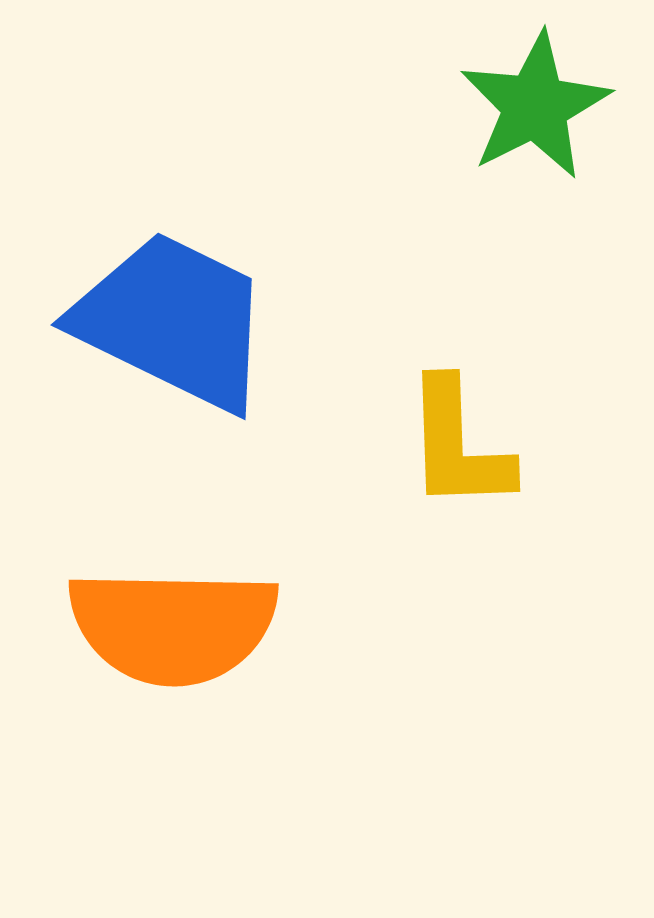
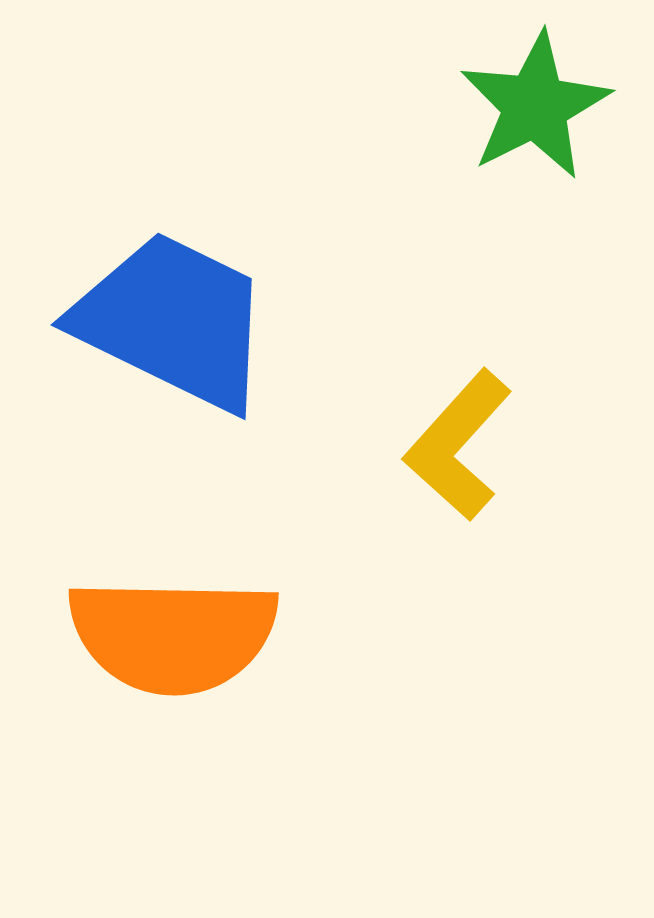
yellow L-shape: rotated 44 degrees clockwise
orange semicircle: moved 9 px down
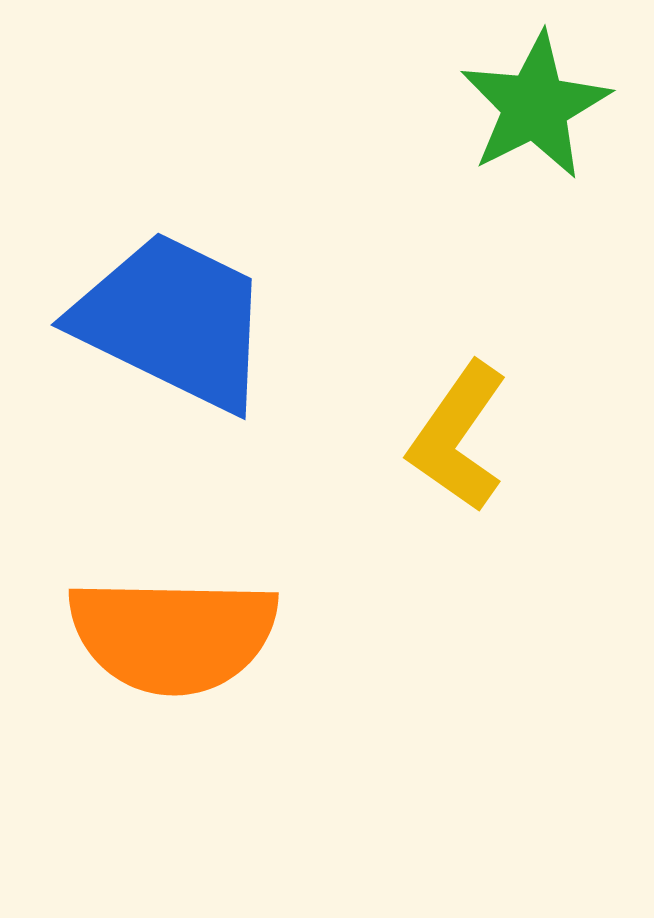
yellow L-shape: moved 8 px up; rotated 7 degrees counterclockwise
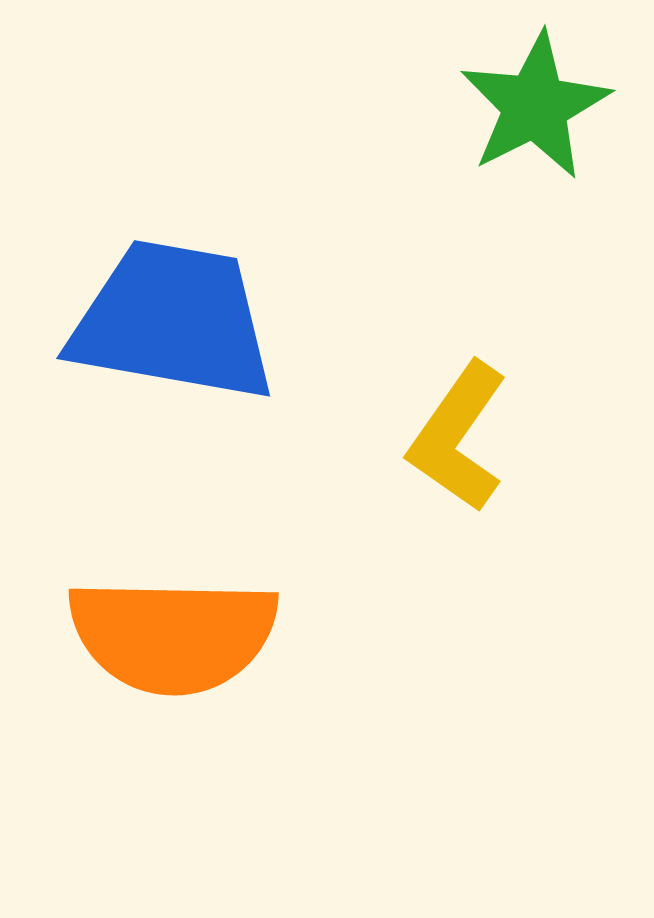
blue trapezoid: rotated 16 degrees counterclockwise
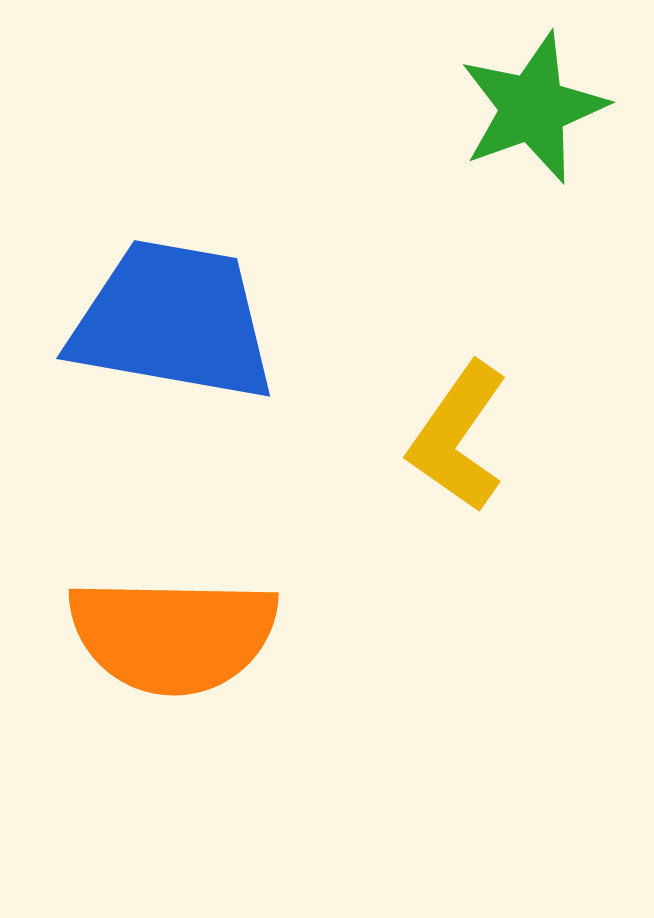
green star: moved 2 px left, 2 px down; rotated 7 degrees clockwise
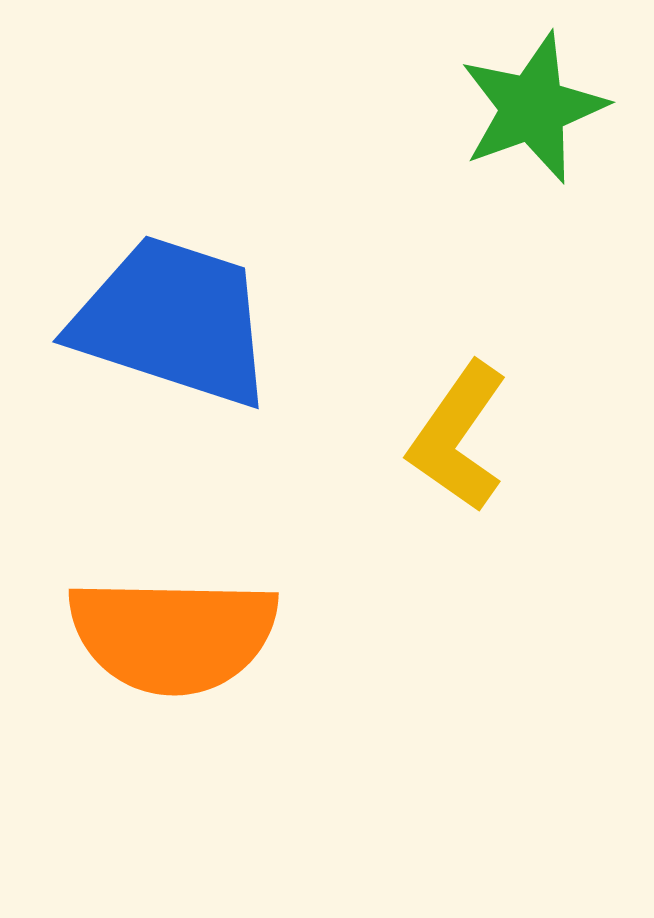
blue trapezoid: rotated 8 degrees clockwise
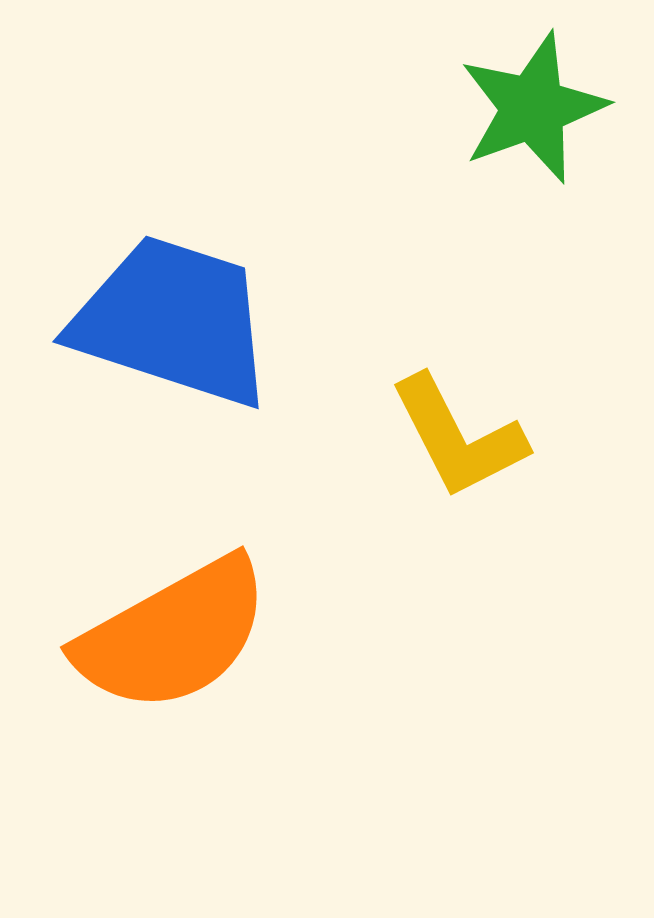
yellow L-shape: rotated 62 degrees counterclockwise
orange semicircle: rotated 30 degrees counterclockwise
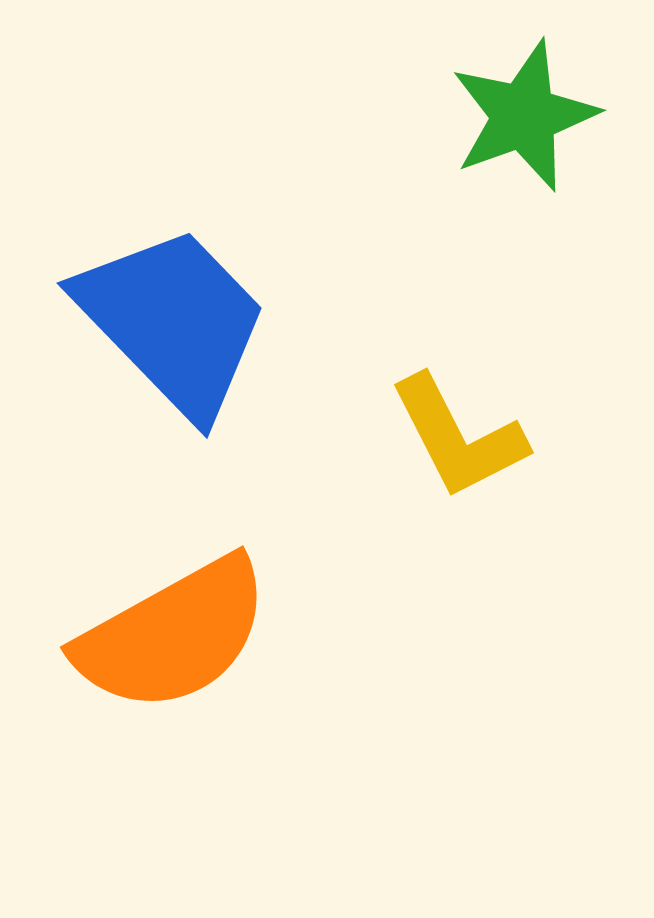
green star: moved 9 px left, 8 px down
blue trapezoid: rotated 28 degrees clockwise
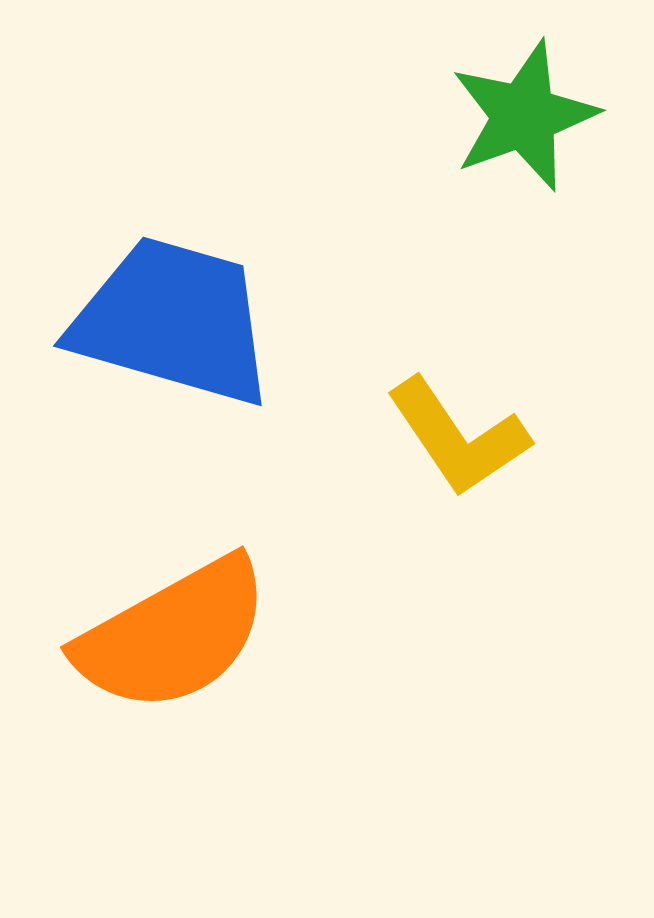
blue trapezoid: rotated 30 degrees counterclockwise
yellow L-shape: rotated 7 degrees counterclockwise
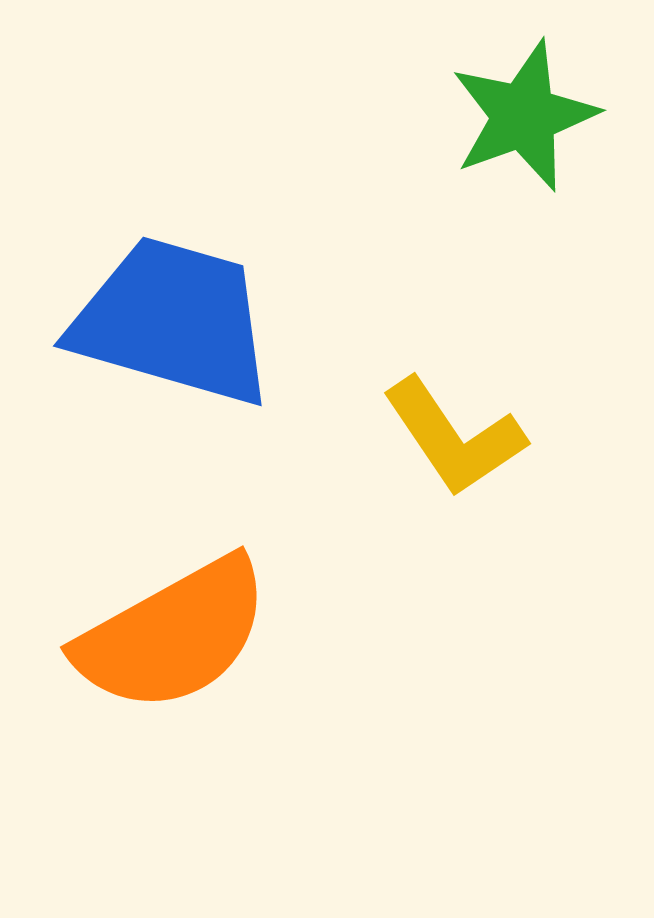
yellow L-shape: moved 4 px left
